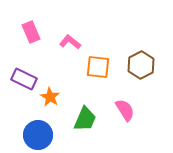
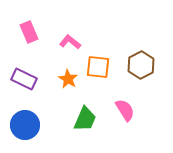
pink rectangle: moved 2 px left
orange star: moved 18 px right, 18 px up
blue circle: moved 13 px left, 10 px up
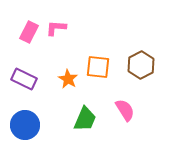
pink rectangle: rotated 50 degrees clockwise
pink L-shape: moved 14 px left, 14 px up; rotated 35 degrees counterclockwise
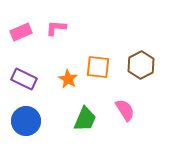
pink rectangle: moved 8 px left; rotated 40 degrees clockwise
blue circle: moved 1 px right, 4 px up
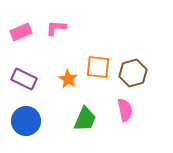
brown hexagon: moved 8 px left, 8 px down; rotated 12 degrees clockwise
pink semicircle: rotated 20 degrees clockwise
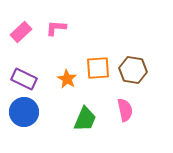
pink rectangle: rotated 20 degrees counterclockwise
orange square: moved 1 px down; rotated 10 degrees counterclockwise
brown hexagon: moved 3 px up; rotated 24 degrees clockwise
orange star: moved 1 px left
blue circle: moved 2 px left, 9 px up
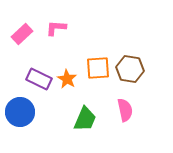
pink rectangle: moved 1 px right, 2 px down
brown hexagon: moved 3 px left, 1 px up
purple rectangle: moved 15 px right
blue circle: moved 4 px left
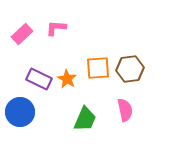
brown hexagon: rotated 16 degrees counterclockwise
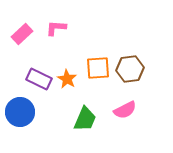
pink semicircle: rotated 75 degrees clockwise
